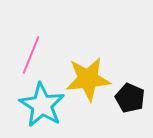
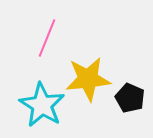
pink line: moved 16 px right, 17 px up
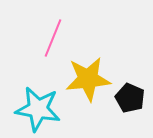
pink line: moved 6 px right
cyan star: moved 4 px left, 4 px down; rotated 21 degrees counterclockwise
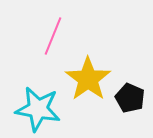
pink line: moved 2 px up
yellow star: rotated 30 degrees counterclockwise
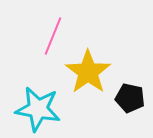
yellow star: moved 7 px up
black pentagon: rotated 12 degrees counterclockwise
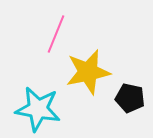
pink line: moved 3 px right, 2 px up
yellow star: rotated 24 degrees clockwise
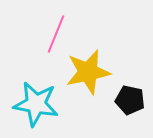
black pentagon: moved 2 px down
cyan star: moved 2 px left, 5 px up
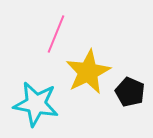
yellow star: rotated 15 degrees counterclockwise
black pentagon: moved 8 px up; rotated 12 degrees clockwise
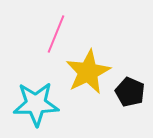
cyan star: rotated 12 degrees counterclockwise
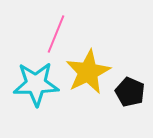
cyan star: moved 20 px up
